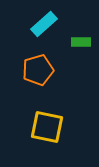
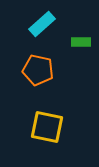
cyan rectangle: moved 2 px left
orange pentagon: rotated 28 degrees clockwise
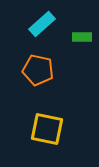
green rectangle: moved 1 px right, 5 px up
yellow square: moved 2 px down
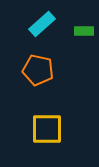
green rectangle: moved 2 px right, 6 px up
yellow square: rotated 12 degrees counterclockwise
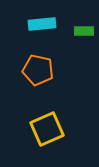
cyan rectangle: rotated 36 degrees clockwise
yellow square: rotated 24 degrees counterclockwise
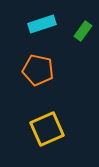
cyan rectangle: rotated 12 degrees counterclockwise
green rectangle: moved 1 px left; rotated 54 degrees counterclockwise
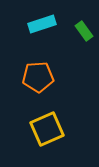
green rectangle: moved 1 px right; rotated 72 degrees counterclockwise
orange pentagon: moved 7 px down; rotated 16 degrees counterclockwise
